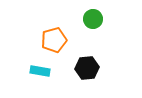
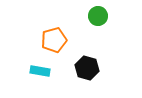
green circle: moved 5 px right, 3 px up
black hexagon: rotated 20 degrees clockwise
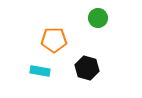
green circle: moved 2 px down
orange pentagon: rotated 15 degrees clockwise
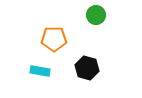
green circle: moved 2 px left, 3 px up
orange pentagon: moved 1 px up
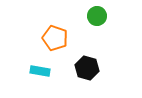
green circle: moved 1 px right, 1 px down
orange pentagon: moved 1 px right, 1 px up; rotated 20 degrees clockwise
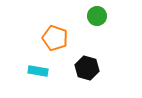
cyan rectangle: moved 2 px left
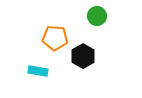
orange pentagon: rotated 15 degrees counterclockwise
black hexagon: moved 4 px left, 12 px up; rotated 15 degrees clockwise
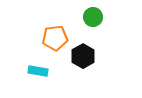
green circle: moved 4 px left, 1 px down
orange pentagon: rotated 10 degrees counterclockwise
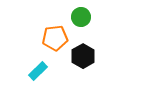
green circle: moved 12 px left
cyan rectangle: rotated 54 degrees counterclockwise
